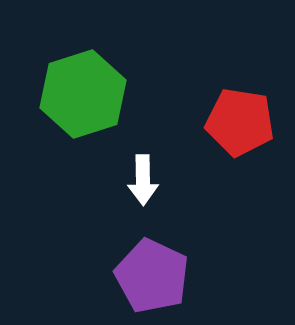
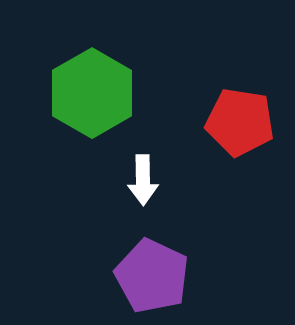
green hexagon: moved 9 px right, 1 px up; rotated 12 degrees counterclockwise
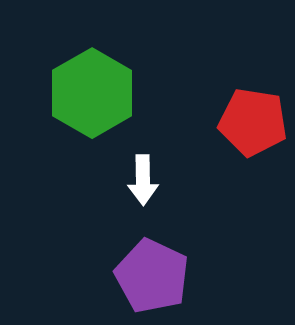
red pentagon: moved 13 px right
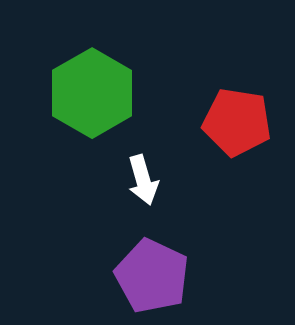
red pentagon: moved 16 px left
white arrow: rotated 15 degrees counterclockwise
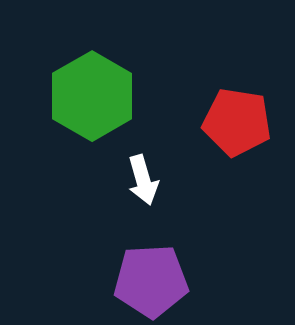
green hexagon: moved 3 px down
purple pentagon: moved 1 px left, 5 px down; rotated 28 degrees counterclockwise
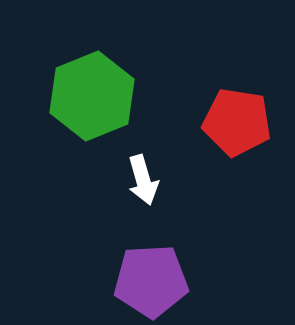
green hexagon: rotated 8 degrees clockwise
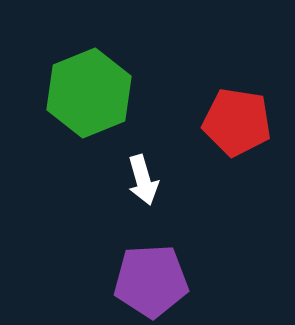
green hexagon: moved 3 px left, 3 px up
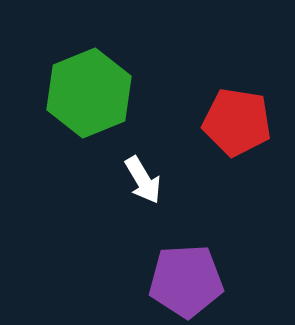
white arrow: rotated 15 degrees counterclockwise
purple pentagon: moved 35 px right
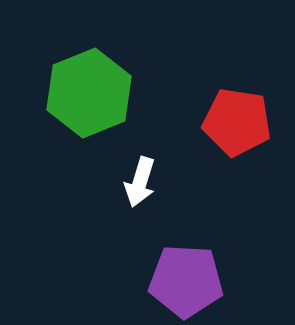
white arrow: moved 3 px left, 2 px down; rotated 48 degrees clockwise
purple pentagon: rotated 6 degrees clockwise
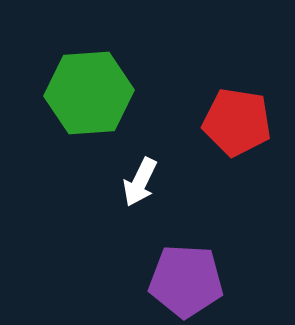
green hexagon: rotated 18 degrees clockwise
white arrow: rotated 9 degrees clockwise
